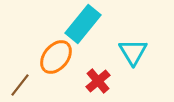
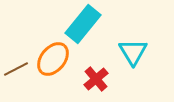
orange ellipse: moved 3 px left, 2 px down
red cross: moved 2 px left, 2 px up
brown line: moved 4 px left, 16 px up; rotated 25 degrees clockwise
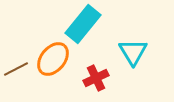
red cross: moved 1 px up; rotated 15 degrees clockwise
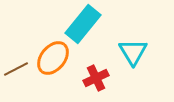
orange ellipse: moved 1 px up
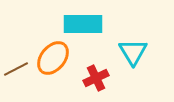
cyan rectangle: rotated 51 degrees clockwise
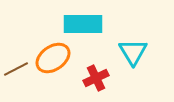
orange ellipse: rotated 16 degrees clockwise
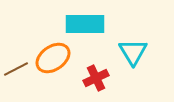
cyan rectangle: moved 2 px right
